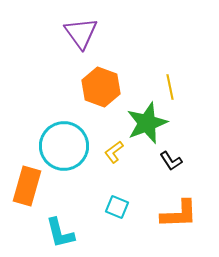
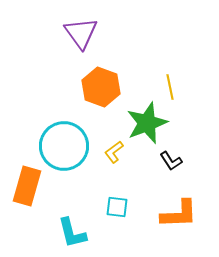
cyan square: rotated 15 degrees counterclockwise
cyan L-shape: moved 12 px right
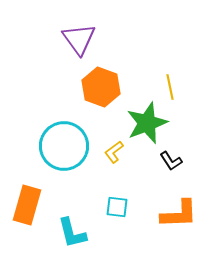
purple triangle: moved 2 px left, 6 px down
orange rectangle: moved 19 px down
